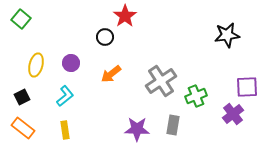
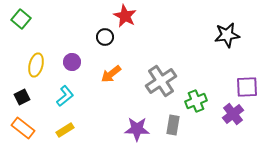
red star: rotated 10 degrees counterclockwise
purple circle: moved 1 px right, 1 px up
green cross: moved 5 px down
yellow rectangle: rotated 66 degrees clockwise
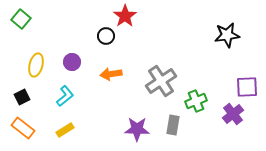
red star: rotated 10 degrees clockwise
black circle: moved 1 px right, 1 px up
orange arrow: rotated 30 degrees clockwise
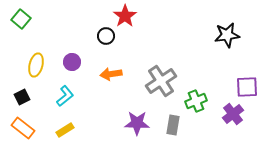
purple star: moved 6 px up
